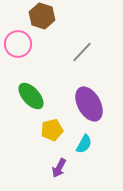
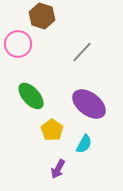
purple ellipse: rotated 24 degrees counterclockwise
yellow pentagon: rotated 25 degrees counterclockwise
purple arrow: moved 1 px left, 1 px down
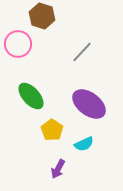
cyan semicircle: rotated 36 degrees clockwise
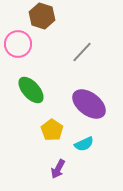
green ellipse: moved 6 px up
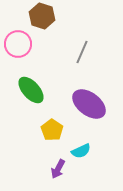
gray line: rotated 20 degrees counterclockwise
cyan semicircle: moved 3 px left, 7 px down
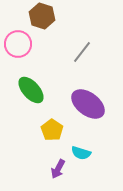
gray line: rotated 15 degrees clockwise
purple ellipse: moved 1 px left
cyan semicircle: moved 2 px down; rotated 42 degrees clockwise
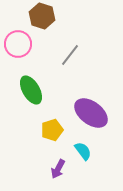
gray line: moved 12 px left, 3 px down
green ellipse: rotated 12 degrees clockwise
purple ellipse: moved 3 px right, 9 px down
yellow pentagon: rotated 20 degrees clockwise
cyan semicircle: moved 2 px right, 2 px up; rotated 144 degrees counterclockwise
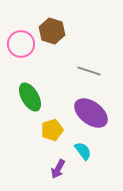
brown hexagon: moved 10 px right, 15 px down
pink circle: moved 3 px right
gray line: moved 19 px right, 16 px down; rotated 70 degrees clockwise
green ellipse: moved 1 px left, 7 px down
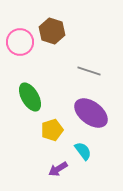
pink circle: moved 1 px left, 2 px up
purple arrow: rotated 30 degrees clockwise
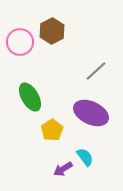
brown hexagon: rotated 15 degrees clockwise
gray line: moved 7 px right; rotated 60 degrees counterclockwise
purple ellipse: rotated 12 degrees counterclockwise
yellow pentagon: rotated 15 degrees counterclockwise
cyan semicircle: moved 2 px right, 6 px down
purple arrow: moved 5 px right
